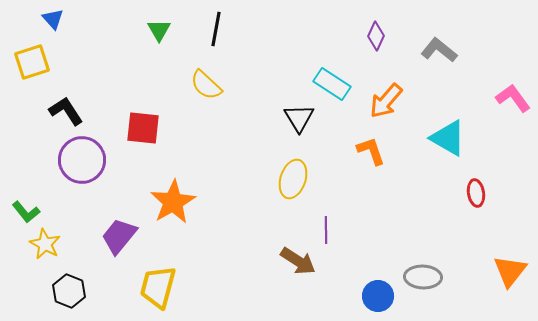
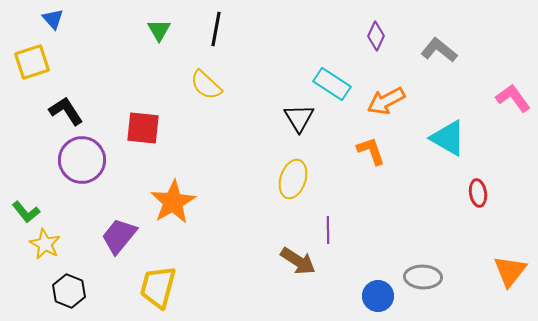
orange arrow: rotated 21 degrees clockwise
red ellipse: moved 2 px right
purple line: moved 2 px right
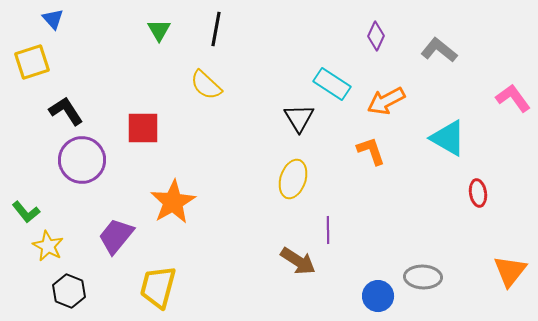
red square: rotated 6 degrees counterclockwise
purple trapezoid: moved 3 px left
yellow star: moved 3 px right, 2 px down
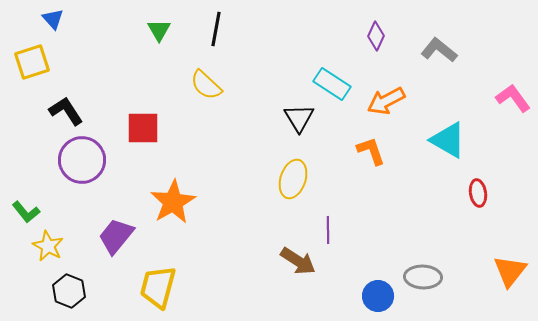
cyan triangle: moved 2 px down
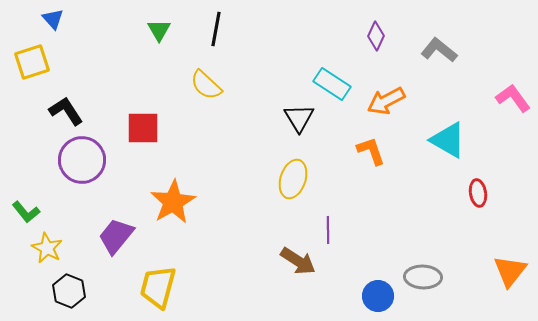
yellow star: moved 1 px left, 2 px down
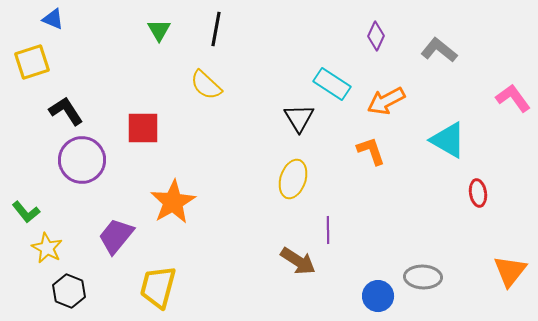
blue triangle: rotated 25 degrees counterclockwise
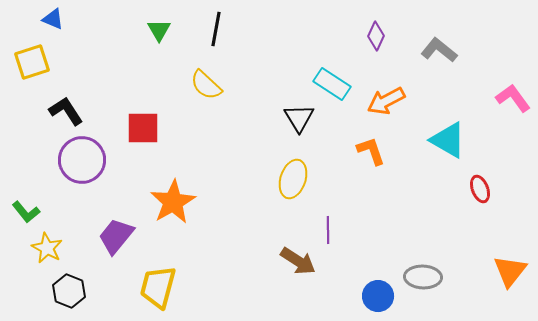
red ellipse: moved 2 px right, 4 px up; rotated 12 degrees counterclockwise
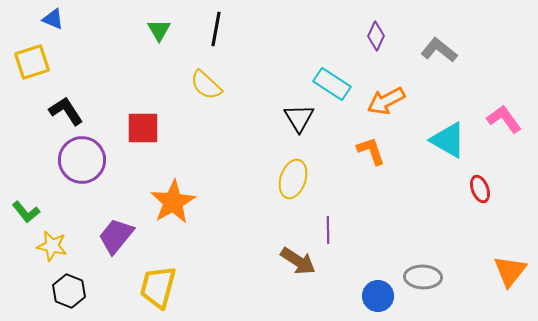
pink L-shape: moved 9 px left, 21 px down
yellow star: moved 5 px right, 2 px up; rotated 16 degrees counterclockwise
